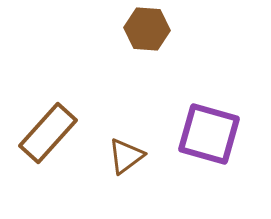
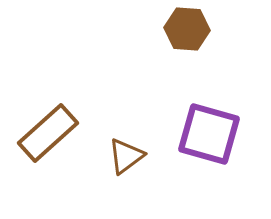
brown hexagon: moved 40 px right
brown rectangle: rotated 6 degrees clockwise
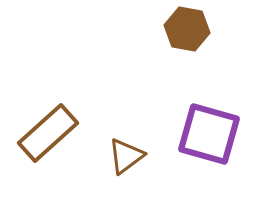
brown hexagon: rotated 6 degrees clockwise
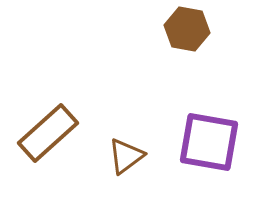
purple square: moved 8 px down; rotated 6 degrees counterclockwise
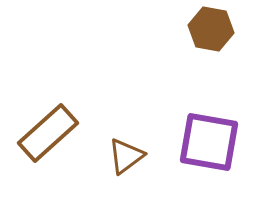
brown hexagon: moved 24 px right
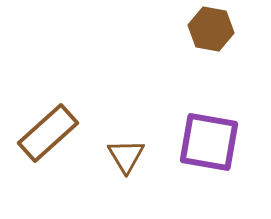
brown triangle: rotated 24 degrees counterclockwise
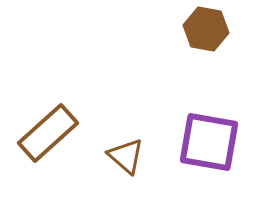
brown hexagon: moved 5 px left
brown triangle: rotated 18 degrees counterclockwise
